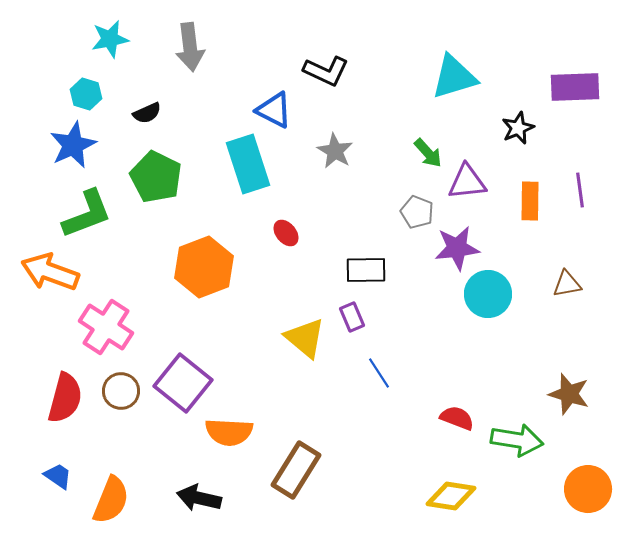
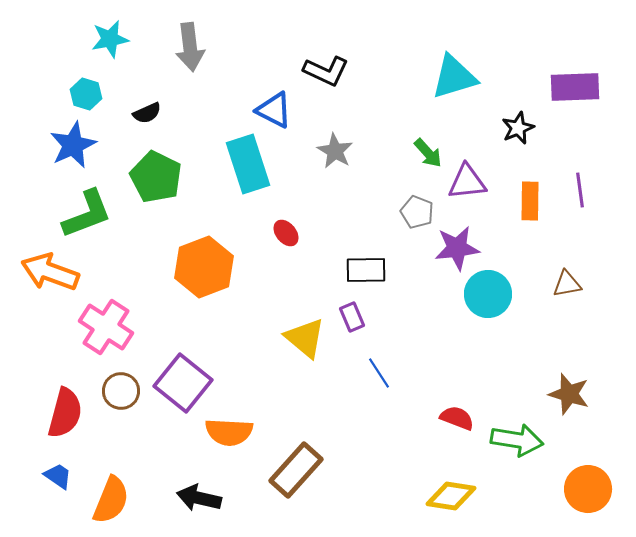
red semicircle at (65, 398): moved 15 px down
brown rectangle at (296, 470): rotated 10 degrees clockwise
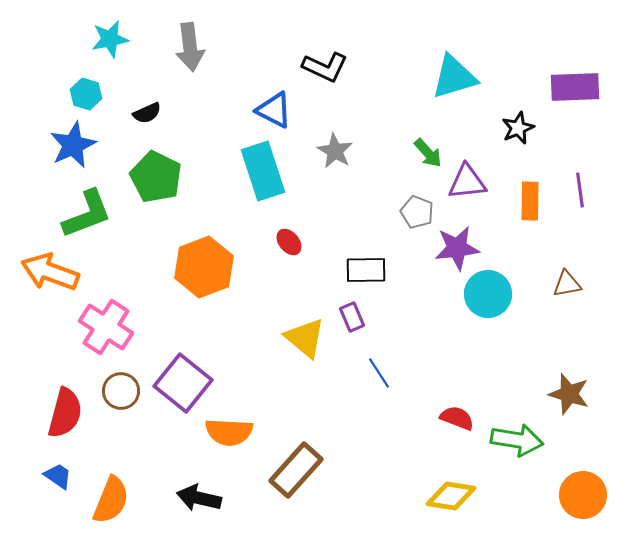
black L-shape at (326, 71): moved 1 px left, 4 px up
cyan rectangle at (248, 164): moved 15 px right, 7 px down
red ellipse at (286, 233): moved 3 px right, 9 px down
orange circle at (588, 489): moved 5 px left, 6 px down
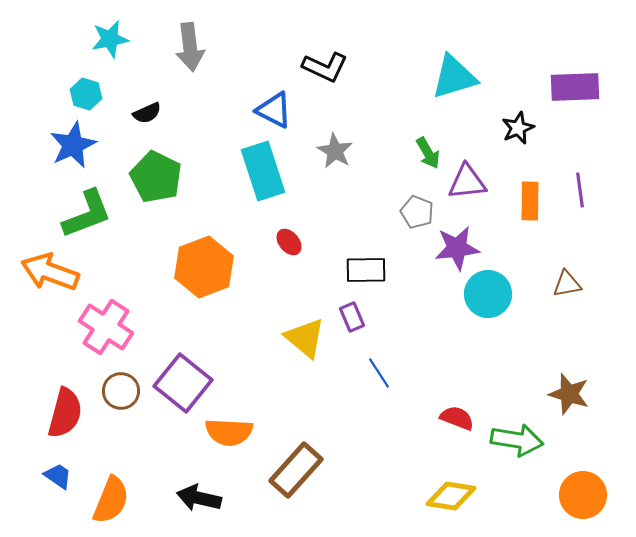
green arrow at (428, 153): rotated 12 degrees clockwise
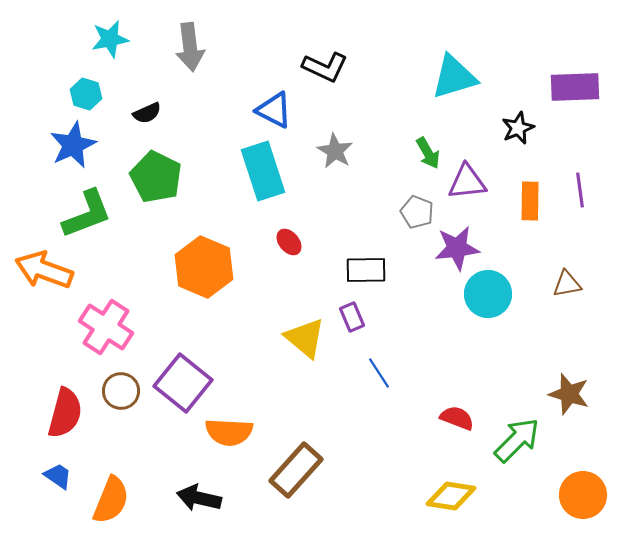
orange hexagon at (204, 267): rotated 16 degrees counterclockwise
orange arrow at (50, 272): moved 6 px left, 2 px up
green arrow at (517, 440): rotated 54 degrees counterclockwise
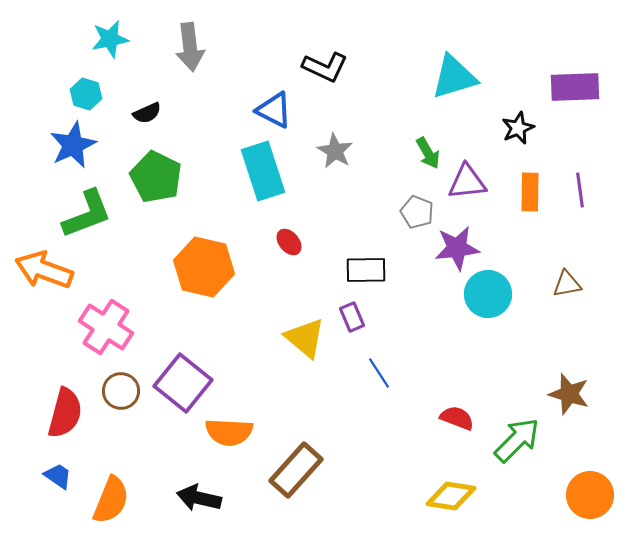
orange rectangle at (530, 201): moved 9 px up
orange hexagon at (204, 267): rotated 10 degrees counterclockwise
orange circle at (583, 495): moved 7 px right
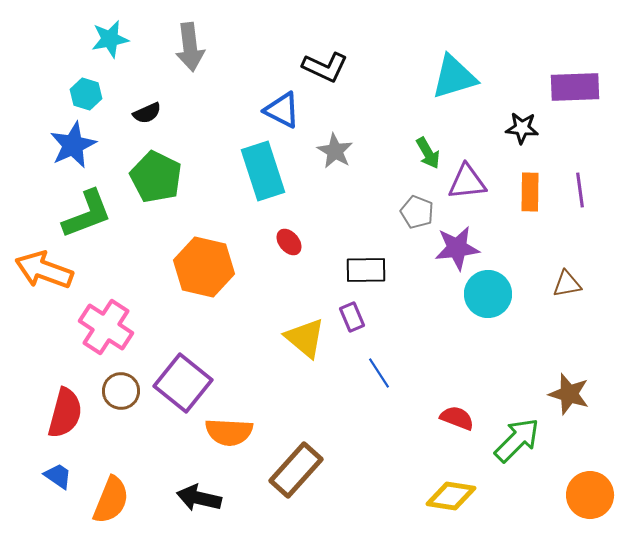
blue triangle at (274, 110): moved 8 px right
black star at (518, 128): moved 4 px right; rotated 28 degrees clockwise
